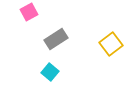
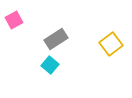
pink square: moved 15 px left, 8 px down
cyan square: moved 7 px up
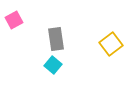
gray rectangle: rotated 65 degrees counterclockwise
cyan square: moved 3 px right
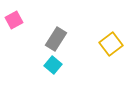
gray rectangle: rotated 40 degrees clockwise
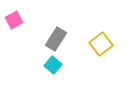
yellow square: moved 10 px left
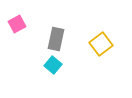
pink square: moved 3 px right, 4 px down
gray rectangle: rotated 20 degrees counterclockwise
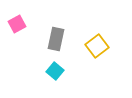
yellow square: moved 4 px left, 2 px down
cyan square: moved 2 px right, 6 px down
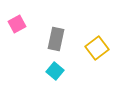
yellow square: moved 2 px down
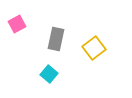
yellow square: moved 3 px left
cyan square: moved 6 px left, 3 px down
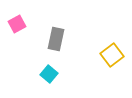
yellow square: moved 18 px right, 7 px down
